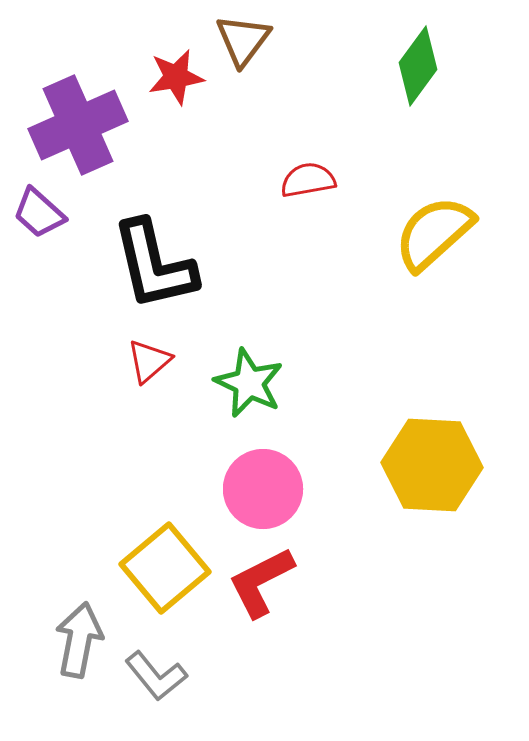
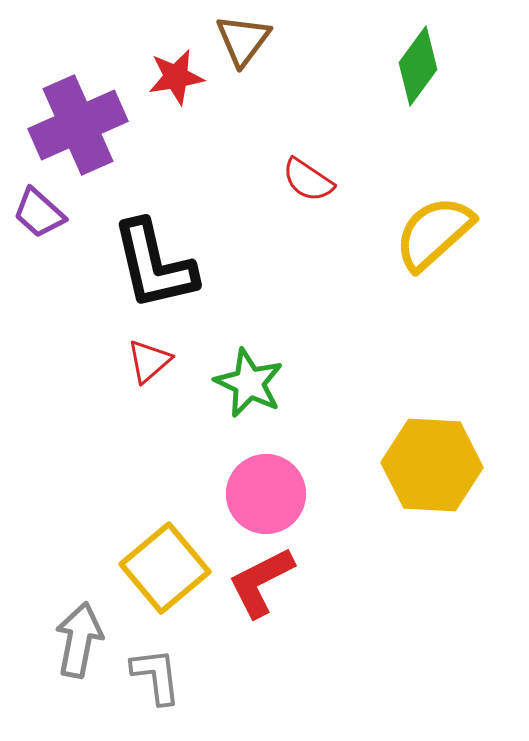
red semicircle: rotated 136 degrees counterclockwise
pink circle: moved 3 px right, 5 px down
gray L-shape: rotated 148 degrees counterclockwise
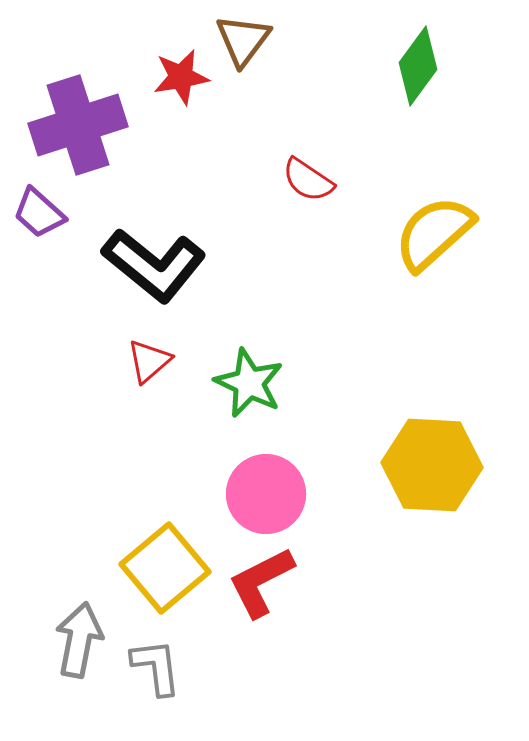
red star: moved 5 px right
purple cross: rotated 6 degrees clockwise
black L-shape: rotated 38 degrees counterclockwise
gray L-shape: moved 9 px up
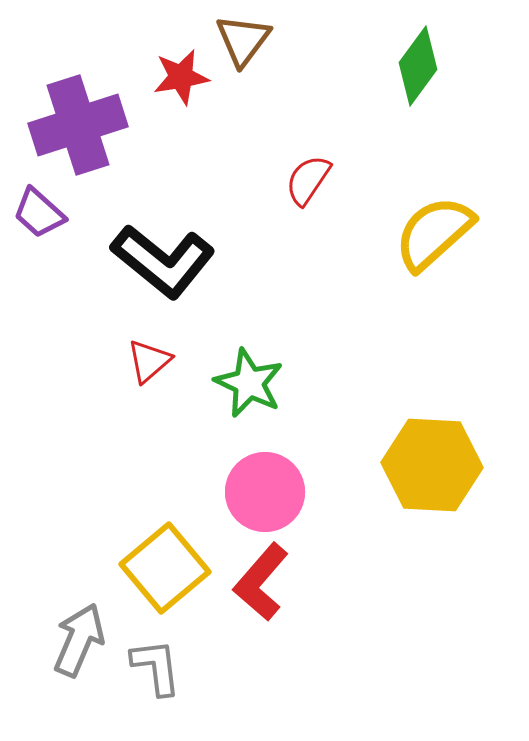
red semicircle: rotated 90 degrees clockwise
black L-shape: moved 9 px right, 4 px up
pink circle: moved 1 px left, 2 px up
red L-shape: rotated 22 degrees counterclockwise
gray arrow: rotated 12 degrees clockwise
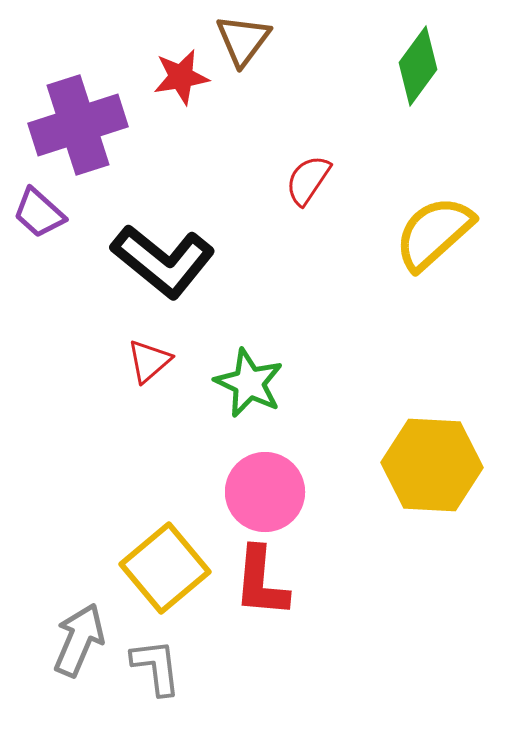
red L-shape: rotated 36 degrees counterclockwise
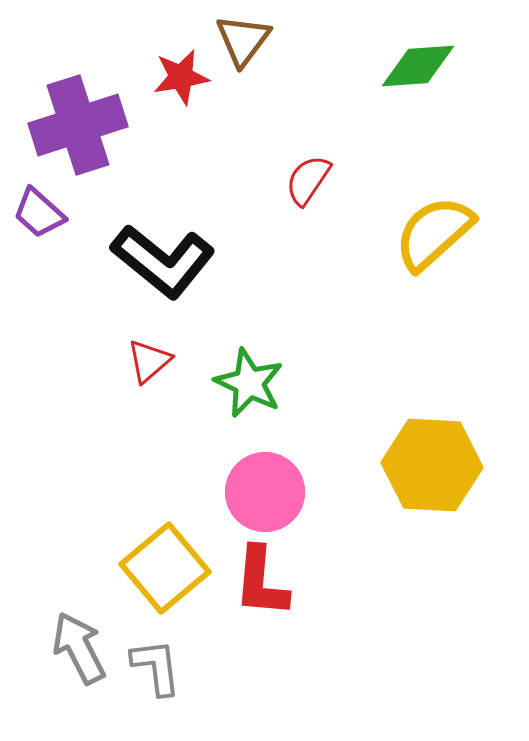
green diamond: rotated 50 degrees clockwise
gray arrow: moved 8 px down; rotated 50 degrees counterclockwise
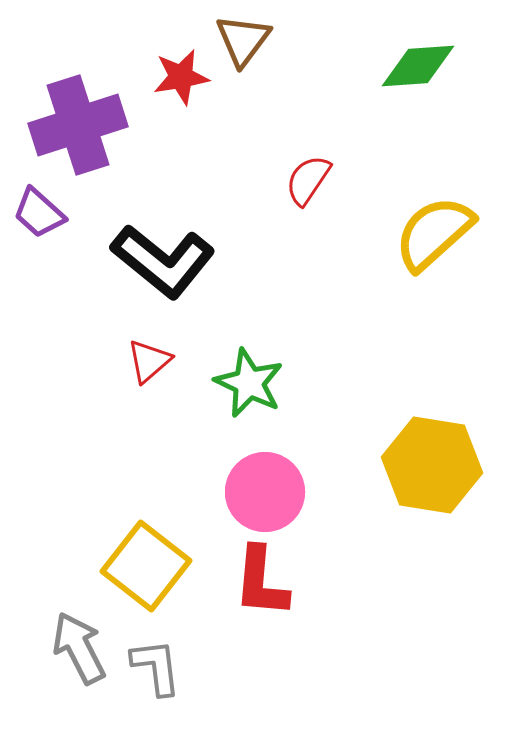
yellow hexagon: rotated 6 degrees clockwise
yellow square: moved 19 px left, 2 px up; rotated 12 degrees counterclockwise
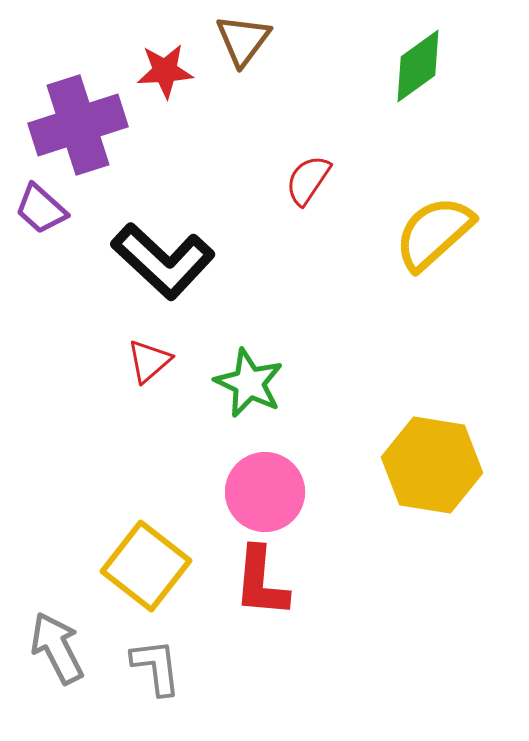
green diamond: rotated 32 degrees counterclockwise
red star: moved 16 px left, 6 px up; rotated 6 degrees clockwise
purple trapezoid: moved 2 px right, 4 px up
black L-shape: rotated 4 degrees clockwise
gray arrow: moved 22 px left
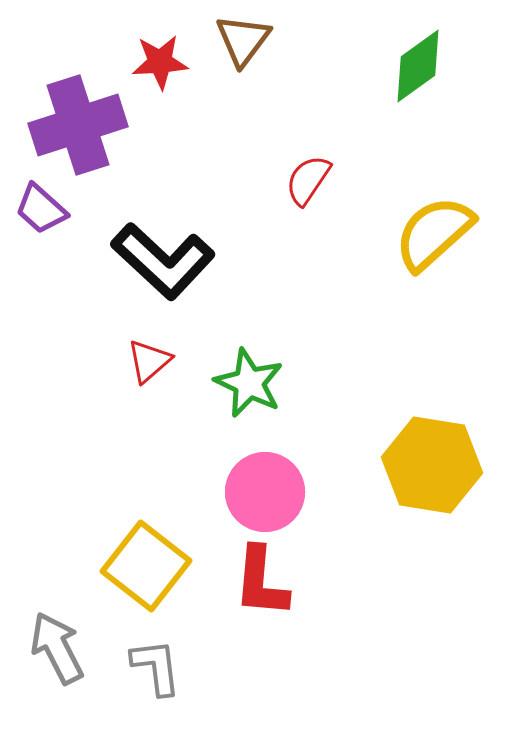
red star: moved 5 px left, 9 px up
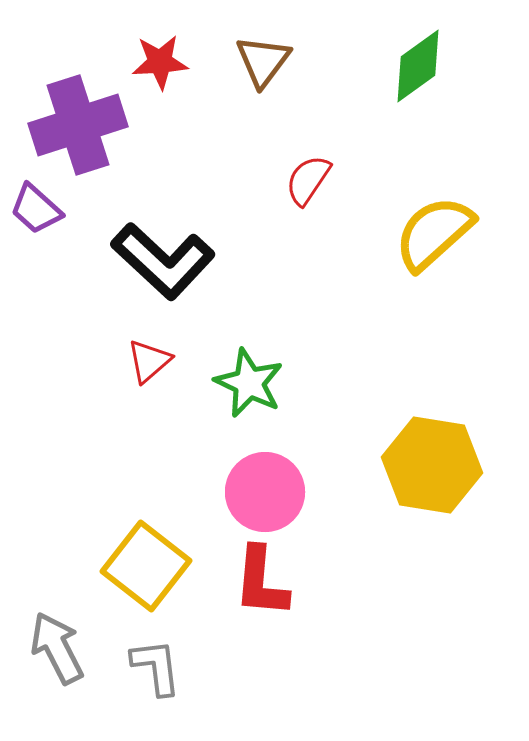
brown triangle: moved 20 px right, 21 px down
purple trapezoid: moved 5 px left
